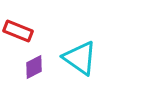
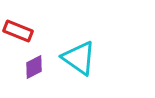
cyan triangle: moved 1 px left
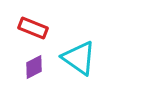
red rectangle: moved 15 px right, 3 px up
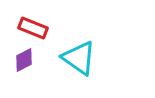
purple diamond: moved 10 px left, 7 px up
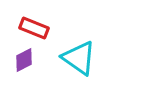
red rectangle: moved 1 px right
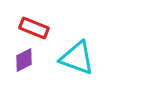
cyan triangle: moved 2 px left; rotated 15 degrees counterclockwise
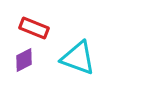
cyan triangle: moved 1 px right
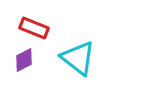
cyan triangle: rotated 18 degrees clockwise
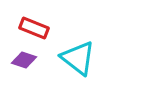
purple diamond: rotated 45 degrees clockwise
